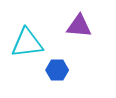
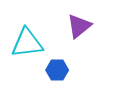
purple triangle: rotated 44 degrees counterclockwise
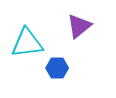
blue hexagon: moved 2 px up
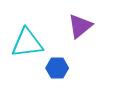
purple triangle: moved 1 px right
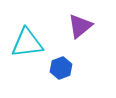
blue hexagon: moved 4 px right; rotated 20 degrees counterclockwise
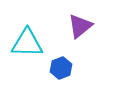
cyan triangle: rotated 8 degrees clockwise
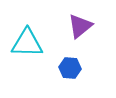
blue hexagon: moved 9 px right; rotated 25 degrees clockwise
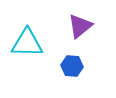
blue hexagon: moved 2 px right, 2 px up
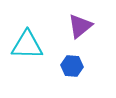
cyan triangle: moved 2 px down
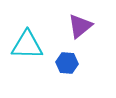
blue hexagon: moved 5 px left, 3 px up
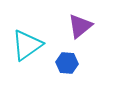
cyan triangle: rotated 36 degrees counterclockwise
